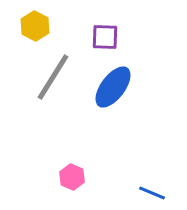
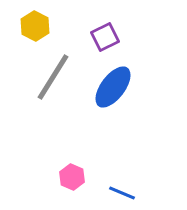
purple square: rotated 28 degrees counterclockwise
blue line: moved 30 px left
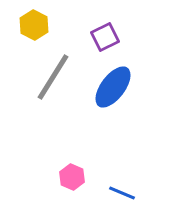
yellow hexagon: moved 1 px left, 1 px up
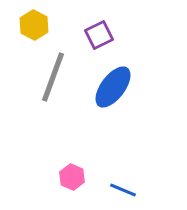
purple square: moved 6 px left, 2 px up
gray line: rotated 12 degrees counterclockwise
blue line: moved 1 px right, 3 px up
